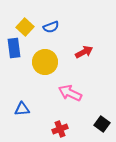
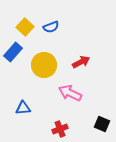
blue rectangle: moved 1 px left, 4 px down; rotated 48 degrees clockwise
red arrow: moved 3 px left, 10 px down
yellow circle: moved 1 px left, 3 px down
blue triangle: moved 1 px right, 1 px up
black square: rotated 14 degrees counterclockwise
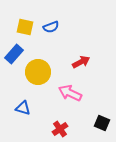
yellow square: rotated 30 degrees counterclockwise
blue rectangle: moved 1 px right, 2 px down
yellow circle: moved 6 px left, 7 px down
blue triangle: rotated 21 degrees clockwise
black square: moved 1 px up
red cross: rotated 14 degrees counterclockwise
